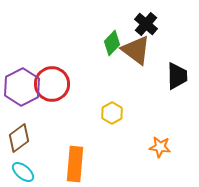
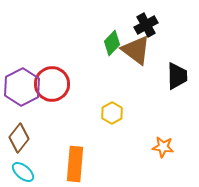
black cross: moved 1 px down; rotated 20 degrees clockwise
brown diamond: rotated 16 degrees counterclockwise
orange star: moved 3 px right
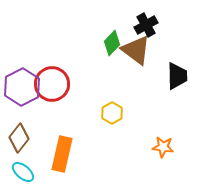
orange rectangle: moved 13 px left, 10 px up; rotated 8 degrees clockwise
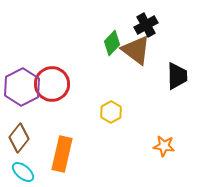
yellow hexagon: moved 1 px left, 1 px up
orange star: moved 1 px right, 1 px up
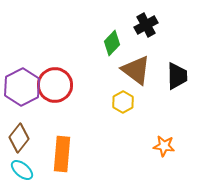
brown triangle: moved 20 px down
red circle: moved 3 px right, 1 px down
yellow hexagon: moved 12 px right, 10 px up
orange rectangle: rotated 8 degrees counterclockwise
cyan ellipse: moved 1 px left, 2 px up
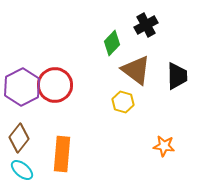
yellow hexagon: rotated 15 degrees counterclockwise
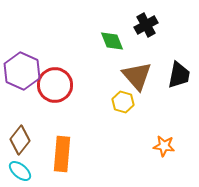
green diamond: moved 2 px up; rotated 65 degrees counterclockwise
brown triangle: moved 1 px right, 6 px down; rotated 12 degrees clockwise
black trapezoid: moved 2 px right, 1 px up; rotated 12 degrees clockwise
purple hexagon: moved 16 px up; rotated 9 degrees counterclockwise
brown diamond: moved 1 px right, 2 px down
cyan ellipse: moved 2 px left, 1 px down
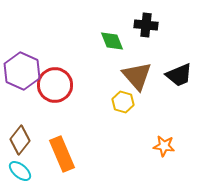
black cross: rotated 35 degrees clockwise
black trapezoid: rotated 56 degrees clockwise
orange rectangle: rotated 28 degrees counterclockwise
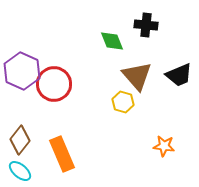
red circle: moved 1 px left, 1 px up
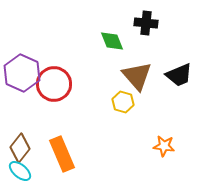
black cross: moved 2 px up
purple hexagon: moved 2 px down
brown diamond: moved 8 px down
